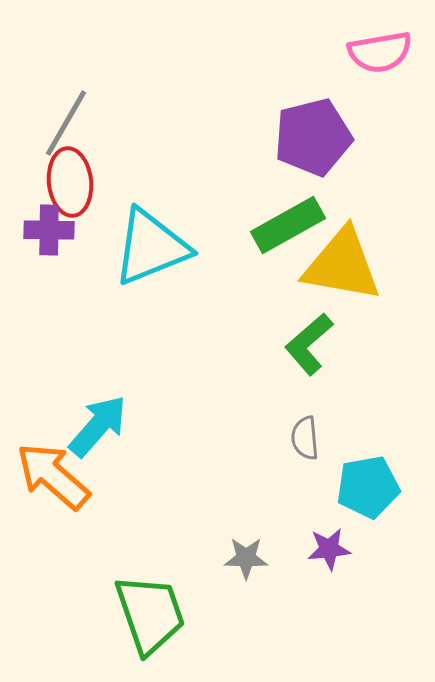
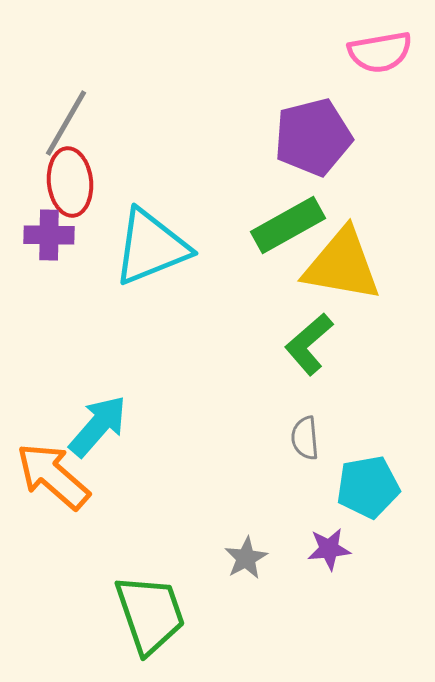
purple cross: moved 5 px down
gray star: rotated 30 degrees counterclockwise
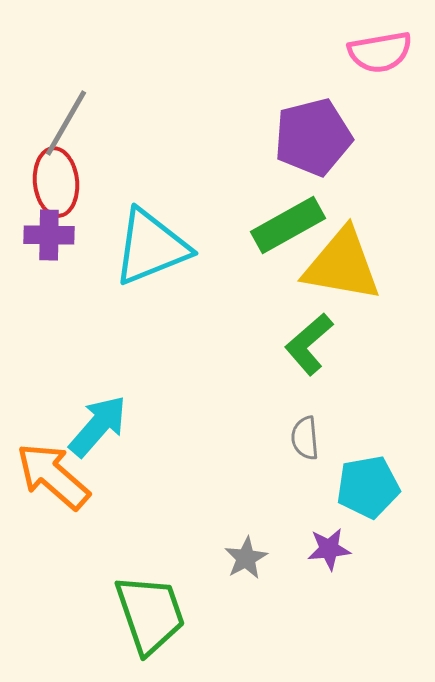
red ellipse: moved 14 px left
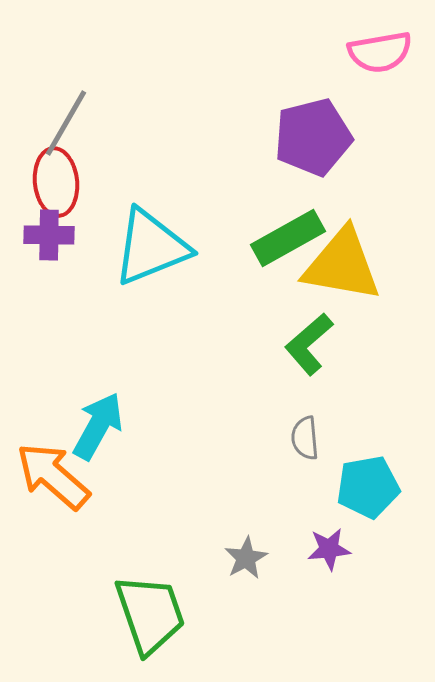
green rectangle: moved 13 px down
cyan arrow: rotated 12 degrees counterclockwise
